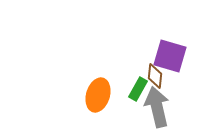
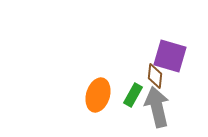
green rectangle: moved 5 px left, 6 px down
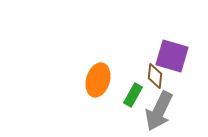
purple square: moved 2 px right
orange ellipse: moved 15 px up
gray arrow: moved 2 px right, 4 px down; rotated 141 degrees counterclockwise
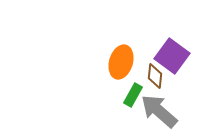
purple square: rotated 20 degrees clockwise
orange ellipse: moved 23 px right, 18 px up
gray arrow: rotated 105 degrees clockwise
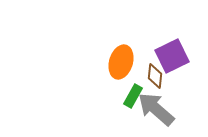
purple square: rotated 28 degrees clockwise
green rectangle: moved 1 px down
gray arrow: moved 3 px left, 2 px up
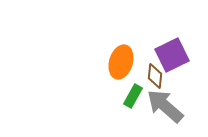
purple square: moved 1 px up
gray arrow: moved 9 px right, 3 px up
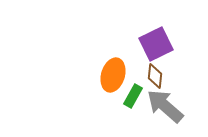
purple square: moved 16 px left, 11 px up
orange ellipse: moved 8 px left, 13 px down
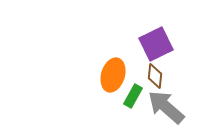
gray arrow: moved 1 px right, 1 px down
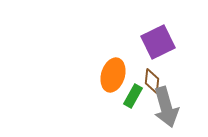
purple square: moved 2 px right, 2 px up
brown diamond: moved 3 px left, 5 px down
gray arrow: rotated 147 degrees counterclockwise
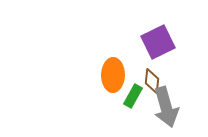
orange ellipse: rotated 16 degrees counterclockwise
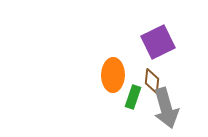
green rectangle: moved 1 px down; rotated 10 degrees counterclockwise
gray arrow: moved 1 px down
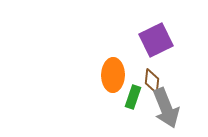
purple square: moved 2 px left, 2 px up
gray arrow: rotated 6 degrees counterclockwise
